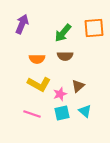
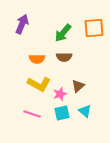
brown semicircle: moved 1 px left, 1 px down
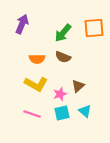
brown semicircle: moved 1 px left; rotated 21 degrees clockwise
yellow L-shape: moved 3 px left
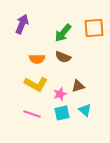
brown triangle: rotated 24 degrees clockwise
cyan triangle: moved 1 px up
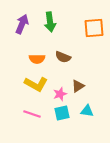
green arrow: moved 13 px left, 11 px up; rotated 48 degrees counterclockwise
brown triangle: rotated 16 degrees counterclockwise
cyan triangle: moved 2 px right, 1 px down; rotated 32 degrees counterclockwise
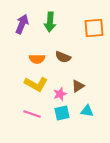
green arrow: rotated 12 degrees clockwise
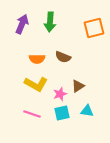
orange square: rotated 10 degrees counterclockwise
